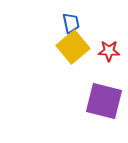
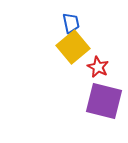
red star: moved 11 px left, 16 px down; rotated 25 degrees clockwise
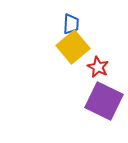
blue trapezoid: moved 1 px down; rotated 15 degrees clockwise
purple square: rotated 12 degrees clockwise
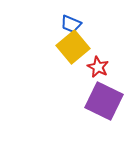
blue trapezoid: rotated 110 degrees clockwise
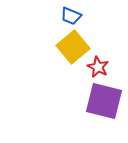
blue trapezoid: moved 8 px up
purple square: rotated 12 degrees counterclockwise
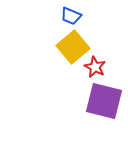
red star: moved 3 px left
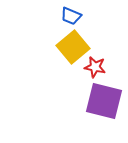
red star: rotated 15 degrees counterclockwise
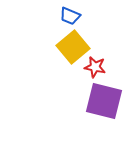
blue trapezoid: moved 1 px left
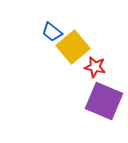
blue trapezoid: moved 18 px left, 16 px down; rotated 15 degrees clockwise
purple square: rotated 9 degrees clockwise
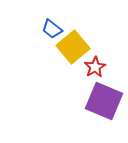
blue trapezoid: moved 3 px up
red star: rotated 30 degrees clockwise
